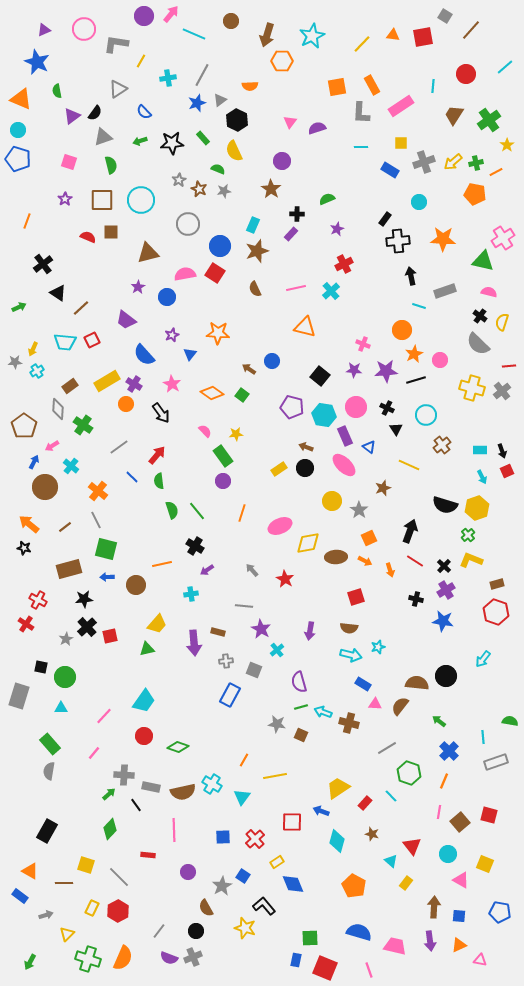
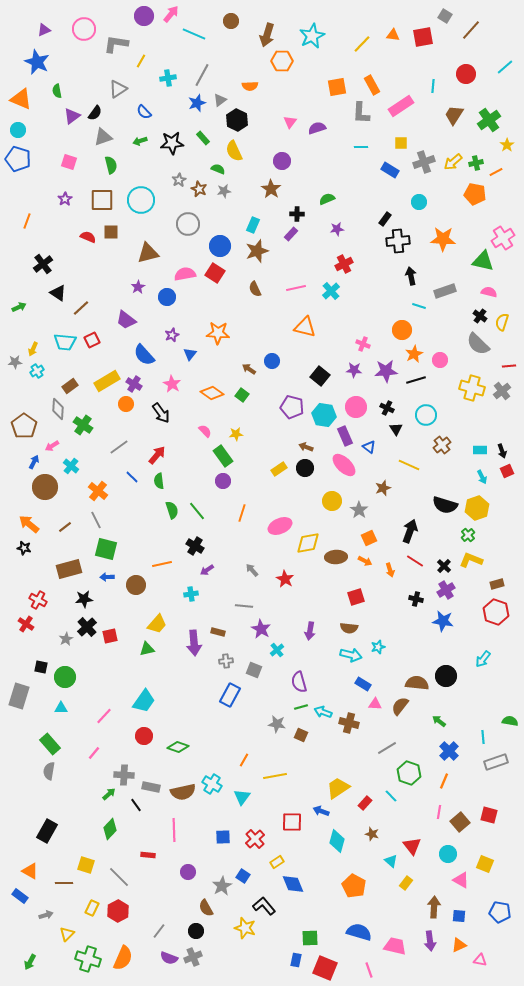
purple star at (337, 229): rotated 16 degrees clockwise
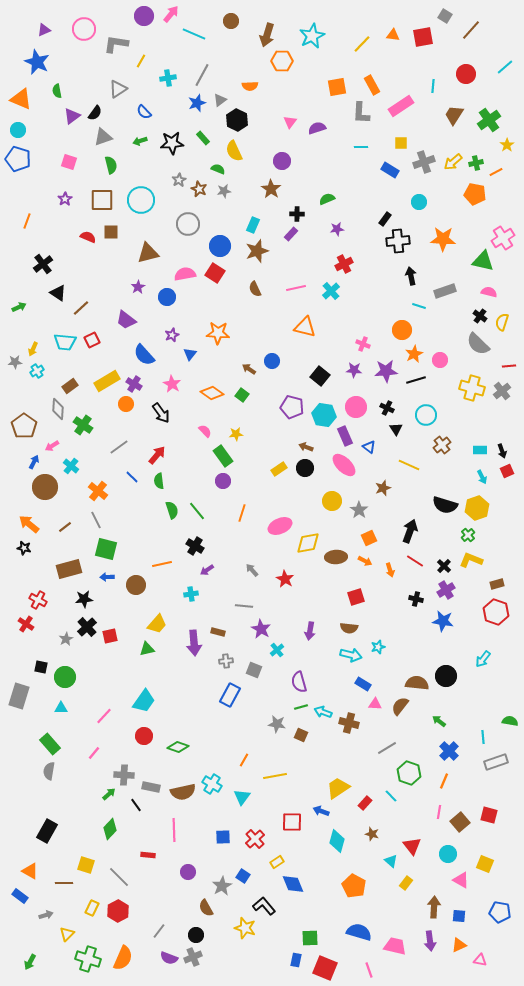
black circle at (196, 931): moved 4 px down
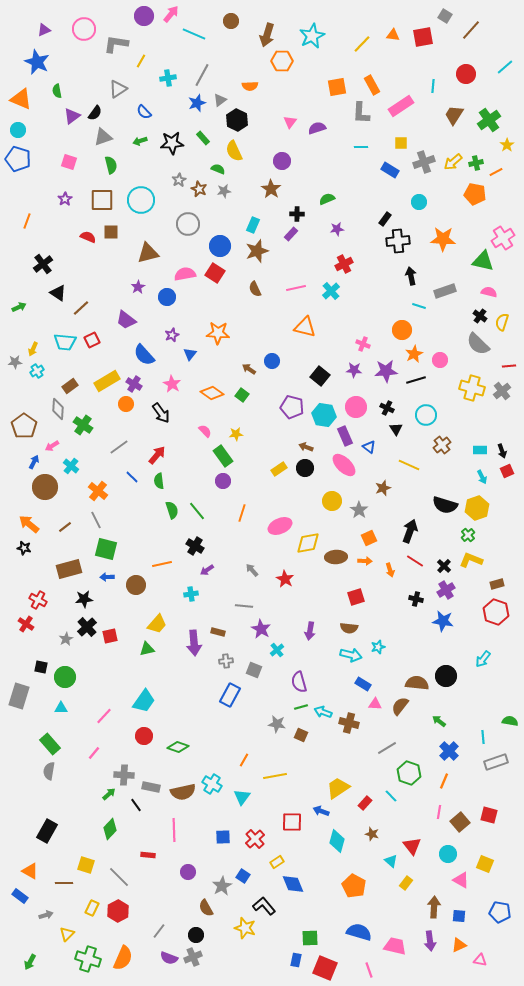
orange arrow at (365, 561): rotated 24 degrees counterclockwise
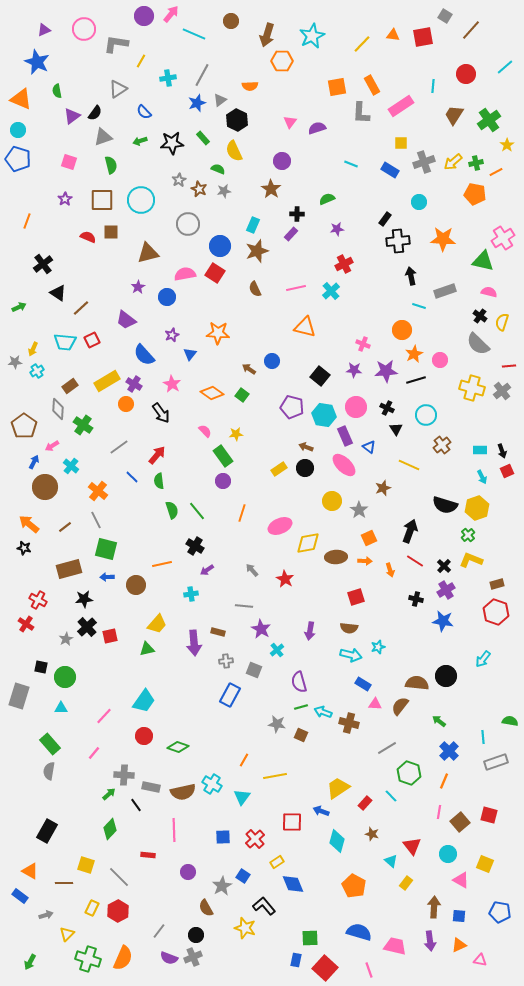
cyan line at (361, 147): moved 10 px left, 17 px down; rotated 24 degrees clockwise
red square at (325, 968): rotated 20 degrees clockwise
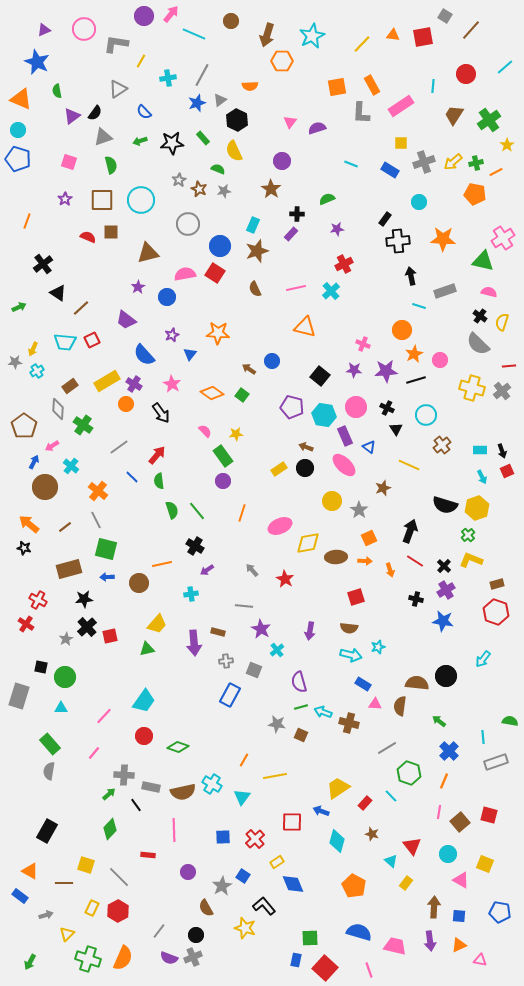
brown circle at (136, 585): moved 3 px right, 2 px up
brown semicircle at (400, 706): rotated 30 degrees counterclockwise
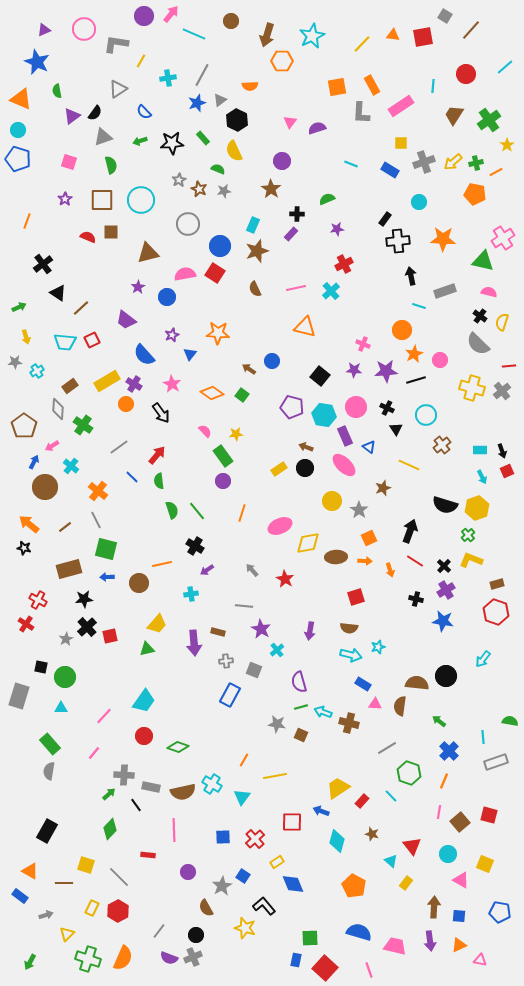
yellow arrow at (33, 349): moved 7 px left, 12 px up; rotated 40 degrees counterclockwise
red rectangle at (365, 803): moved 3 px left, 2 px up
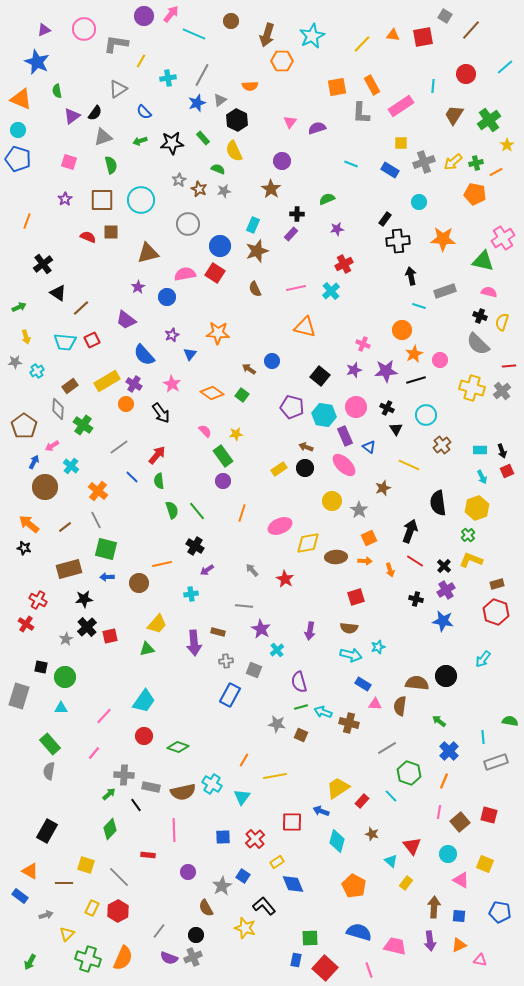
black cross at (480, 316): rotated 16 degrees counterclockwise
purple star at (354, 370): rotated 21 degrees counterclockwise
black semicircle at (445, 505): moved 7 px left, 2 px up; rotated 65 degrees clockwise
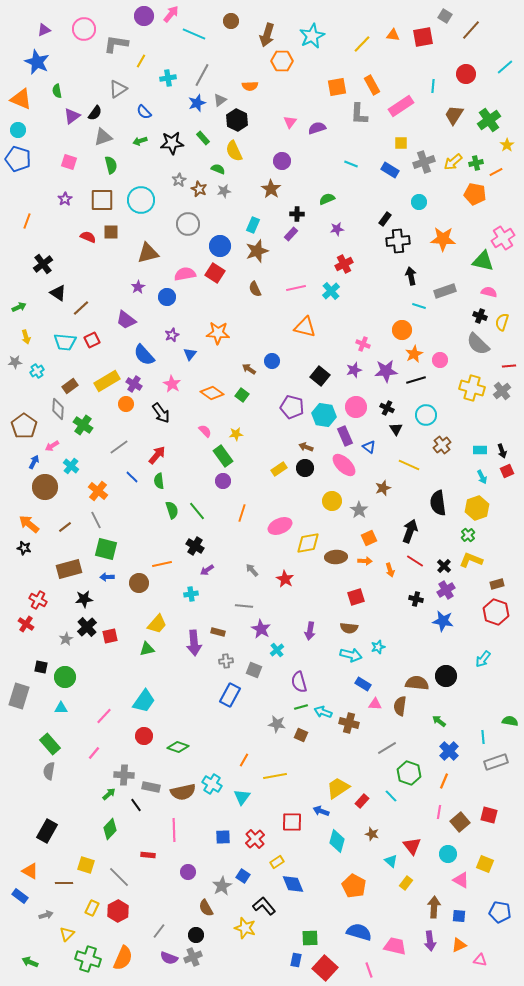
gray L-shape at (361, 113): moved 2 px left, 1 px down
green arrow at (30, 962): rotated 84 degrees clockwise
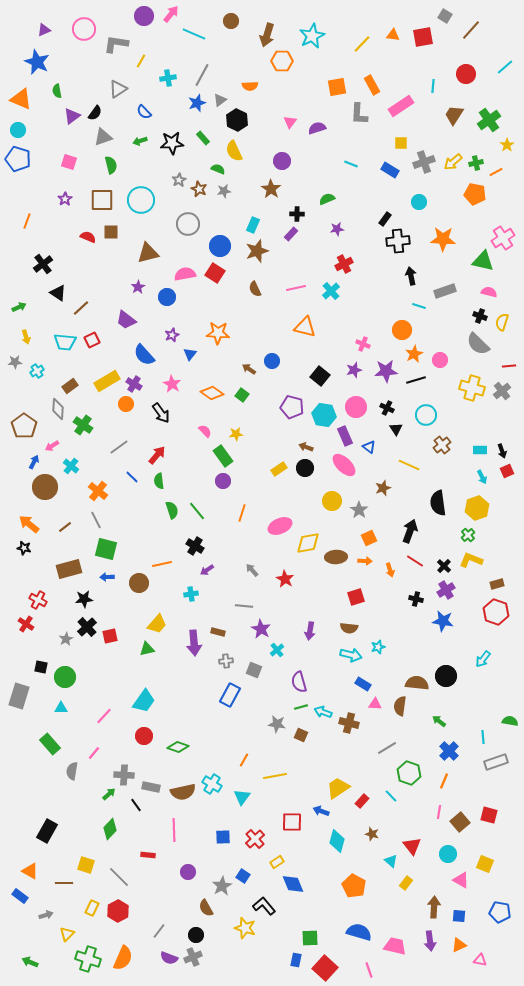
gray semicircle at (49, 771): moved 23 px right
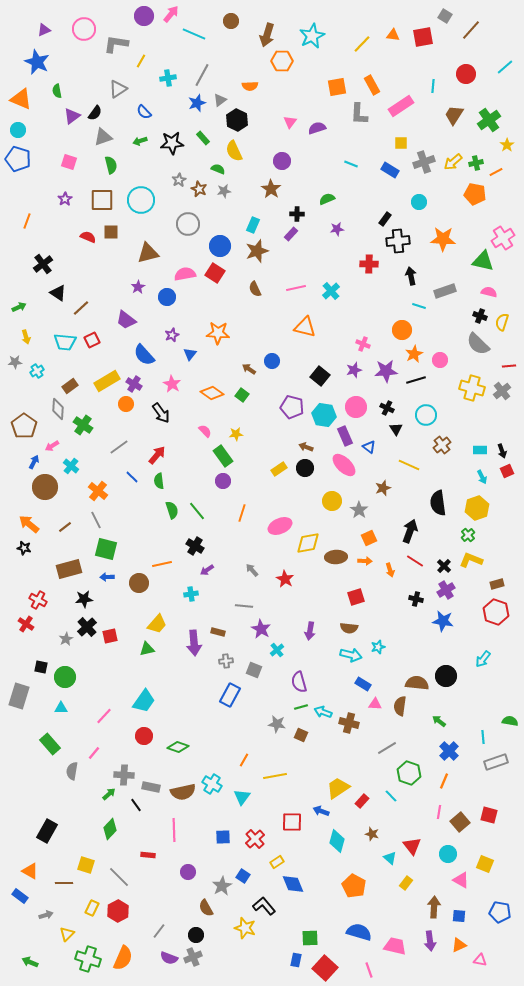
red cross at (344, 264): moved 25 px right; rotated 30 degrees clockwise
cyan triangle at (391, 861): moved 1 px left, 3 px up
